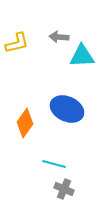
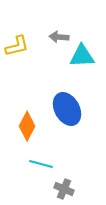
yellow L-shape: moved 3 px down
blue ellipse: rotated 36 degrees clockwise
orange diamond: moved 2 px right, 3 px down; rotated 8 degrees counterclockwise
cyan line: moved 13 px left
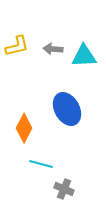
gray arrow: moved 6 px left, 12 px down
cyan triangle: moved 2 px right
orange diamond: moved 3 px left, 2 px down
